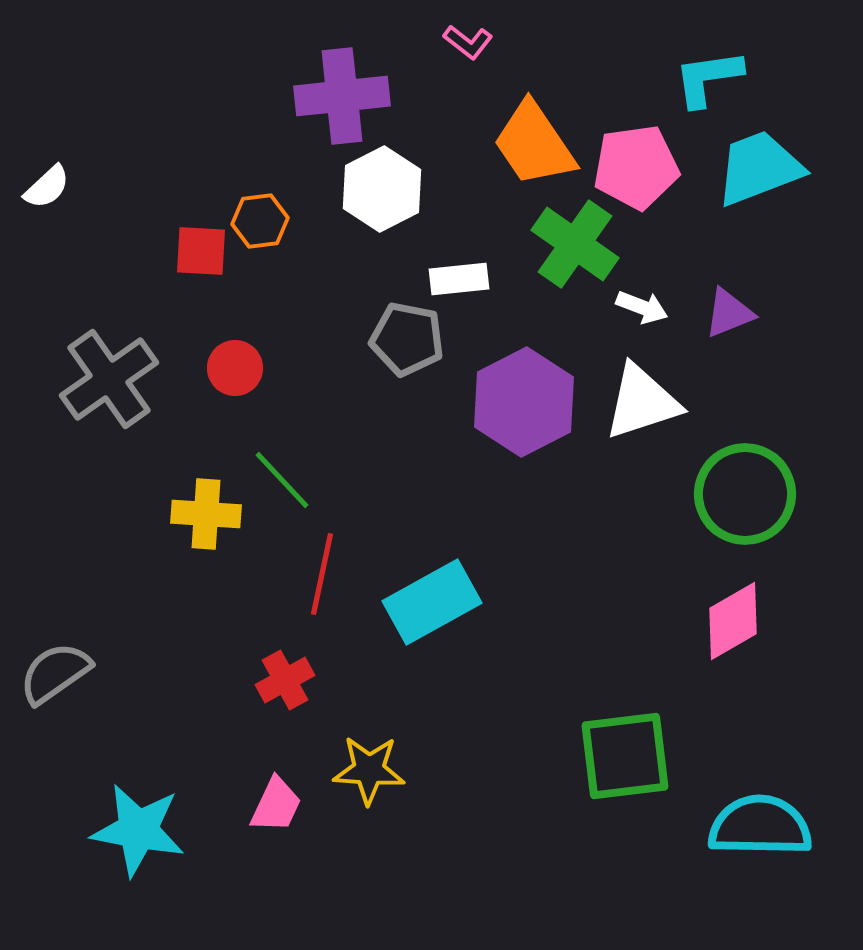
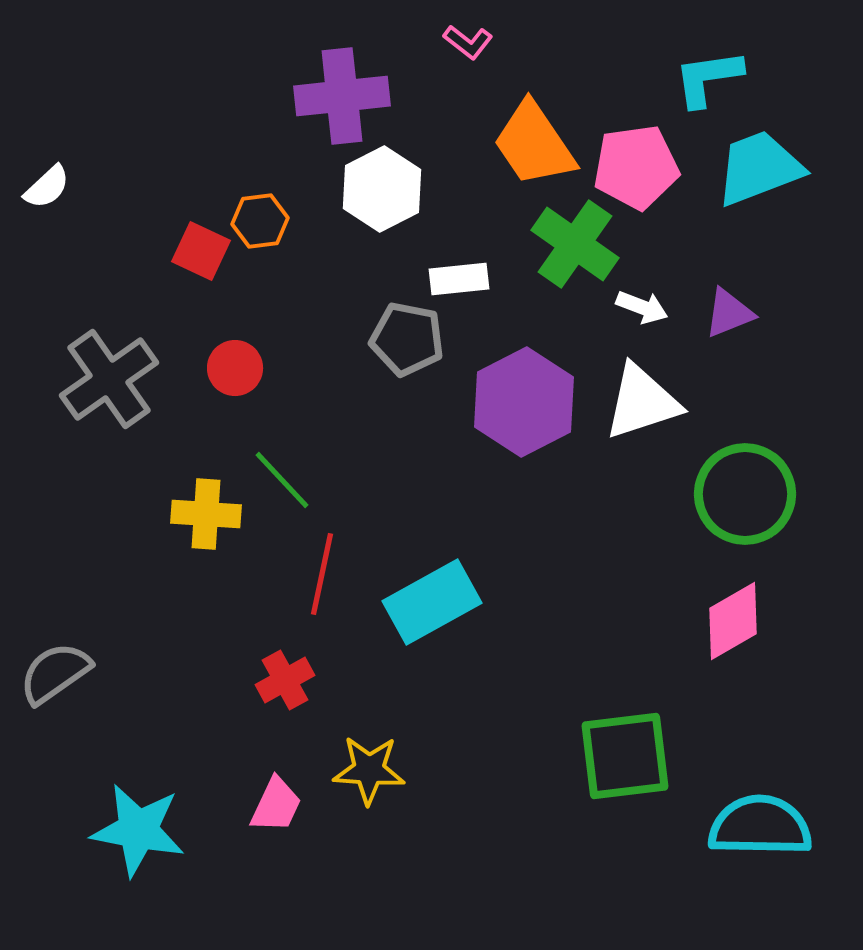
red square: rotated 22 degrees clockwise
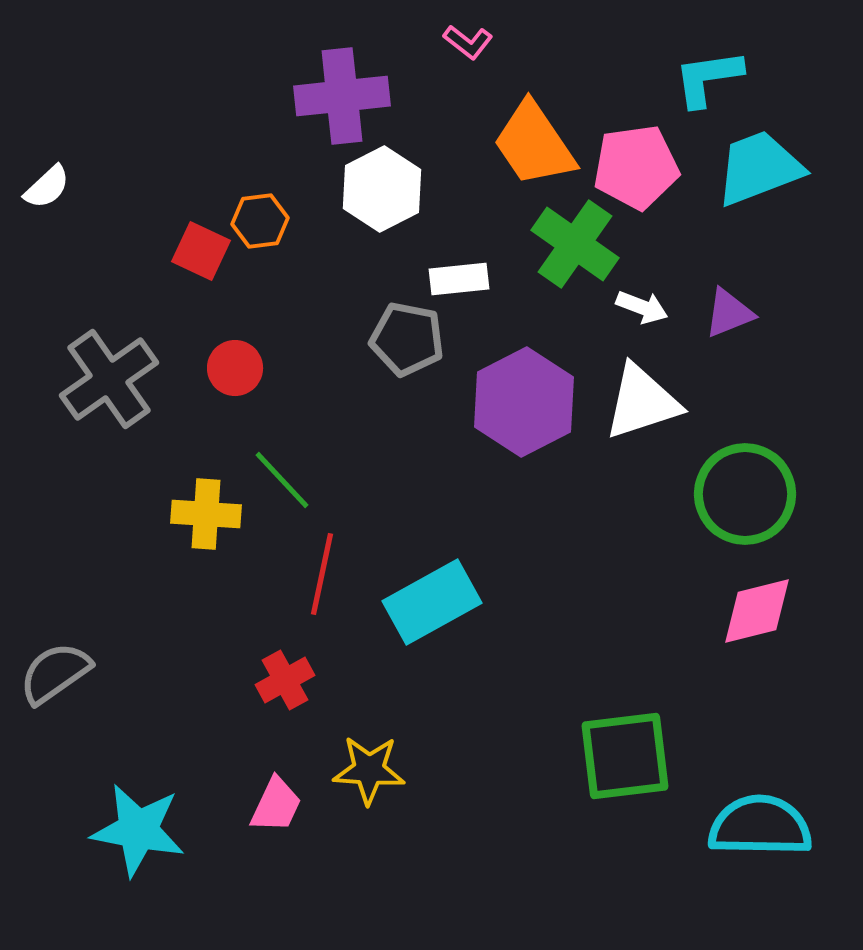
pink diamond: moved 24 px right, 10 px up; rotated 16 degrees clockwise
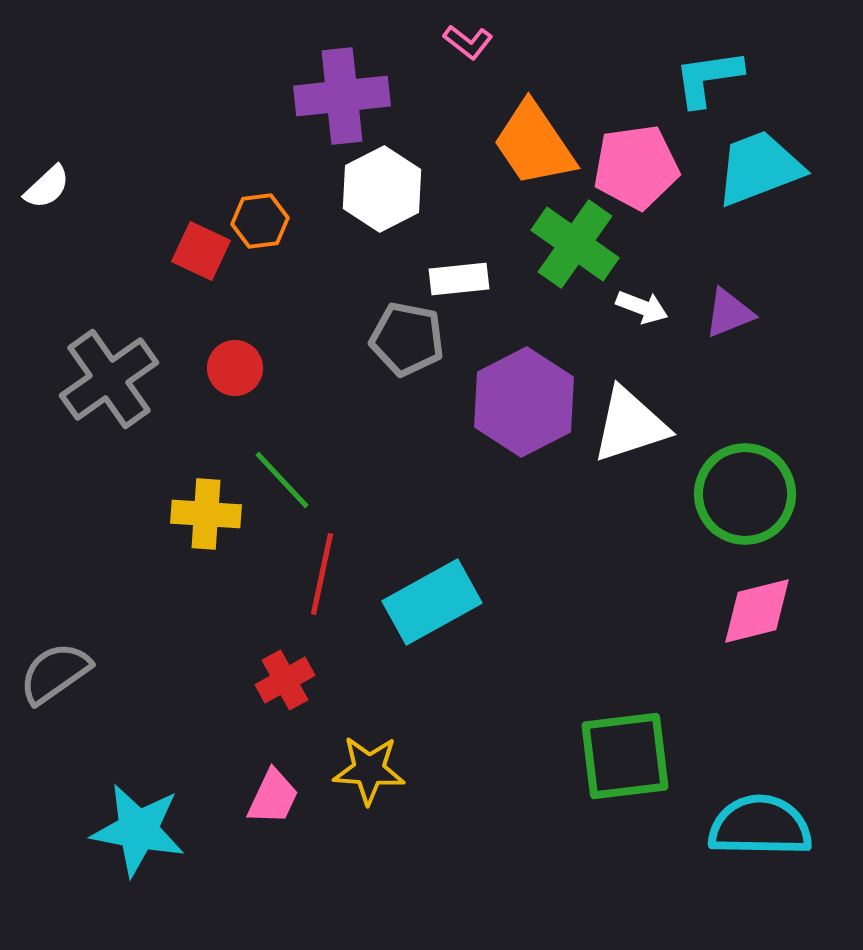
white triangle: moved 12 px left, 23 px down
pink trapezoid: moved 3 px left, 8 px up
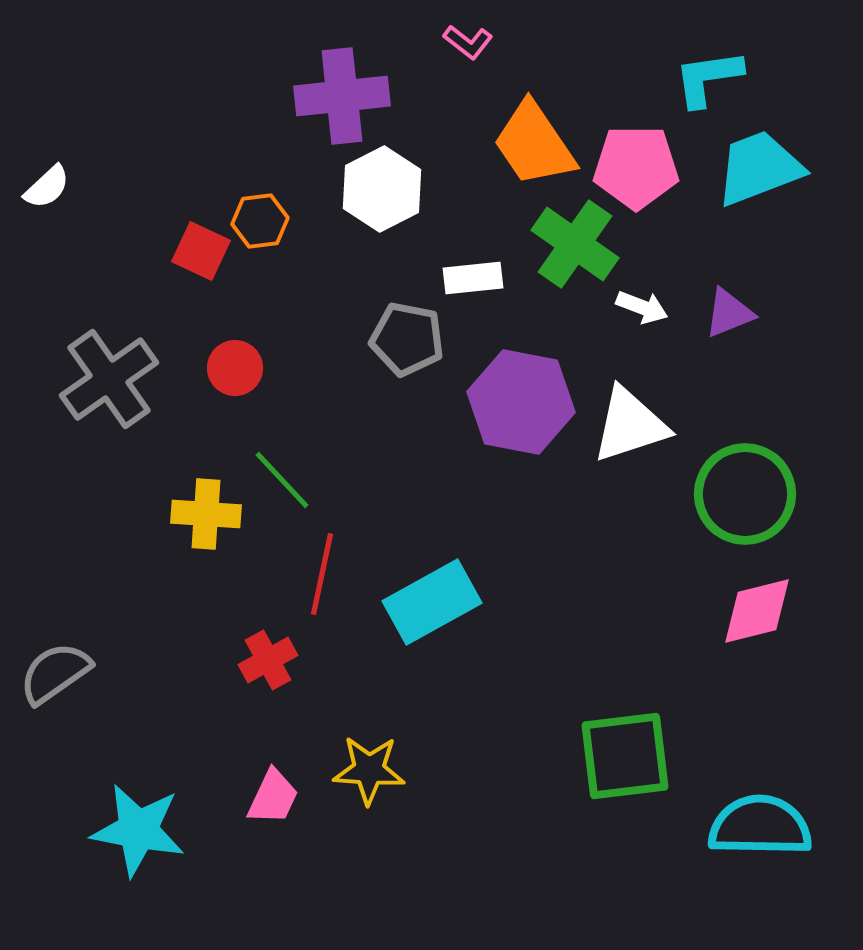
pink pentagon: rotated 8 degrees clockwise
white rectangle: moved 14 px right, 1 px up
purple hexagon: moved 3 px left; rotated 22 degrees counterclockwise
red cross: moved 17 px left, 20 px up
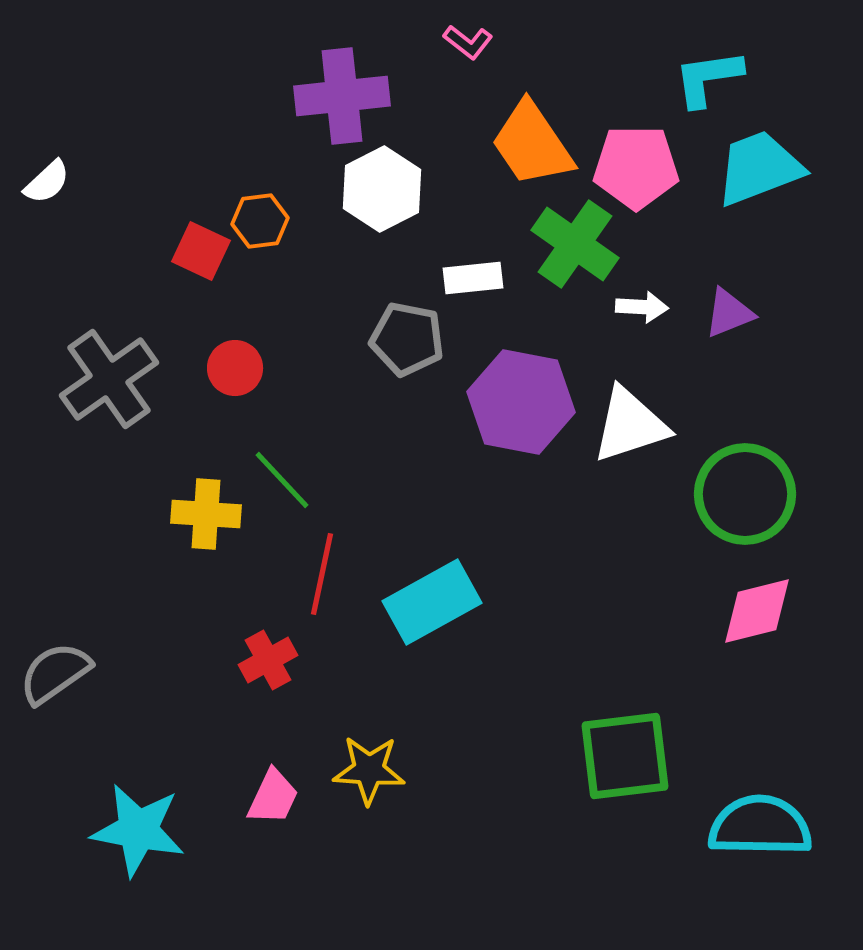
orange trapezoid: moved 2 px left
white semicircle: moved 5 px up
white arrow: rotated 18 degrees counterclockwise
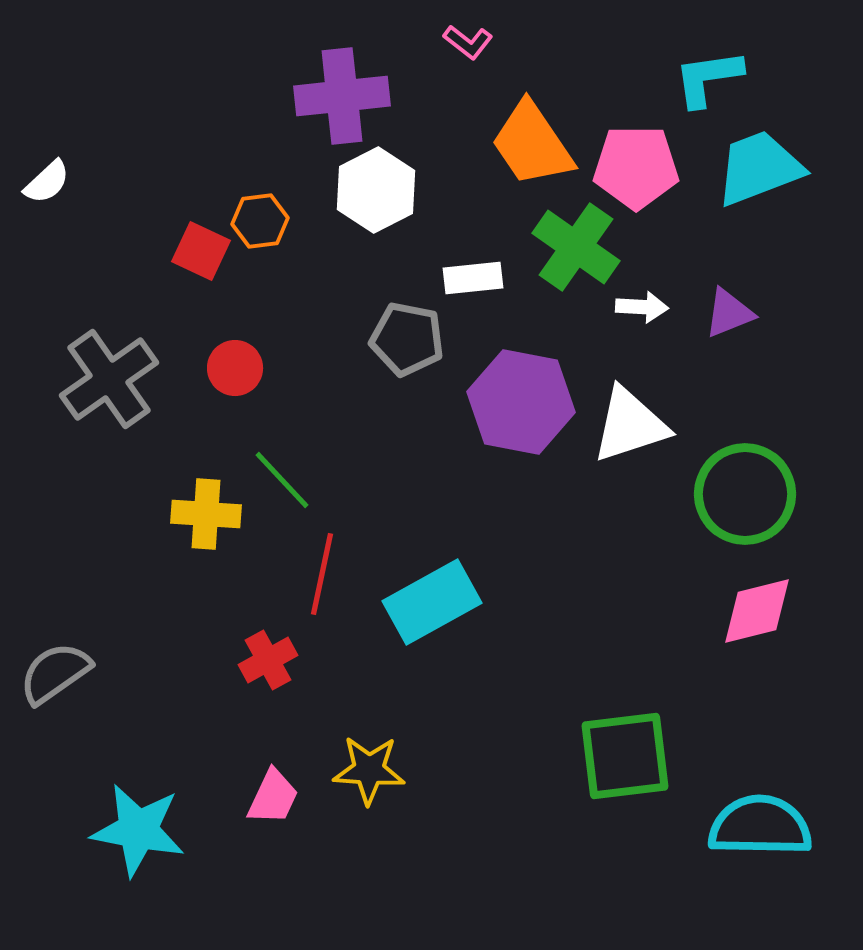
white hexagon: moved 6 px left, 1 px down
green cross: moved 1 px right, 3 px down
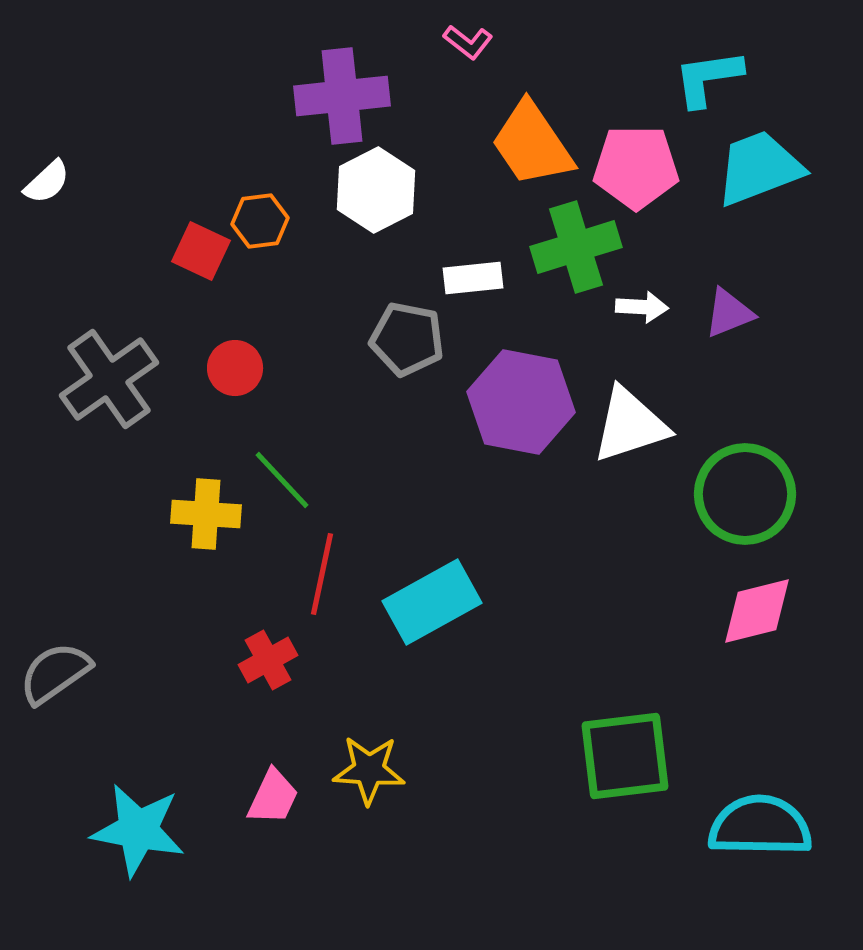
green cross: rotated 38 degrees clockwise
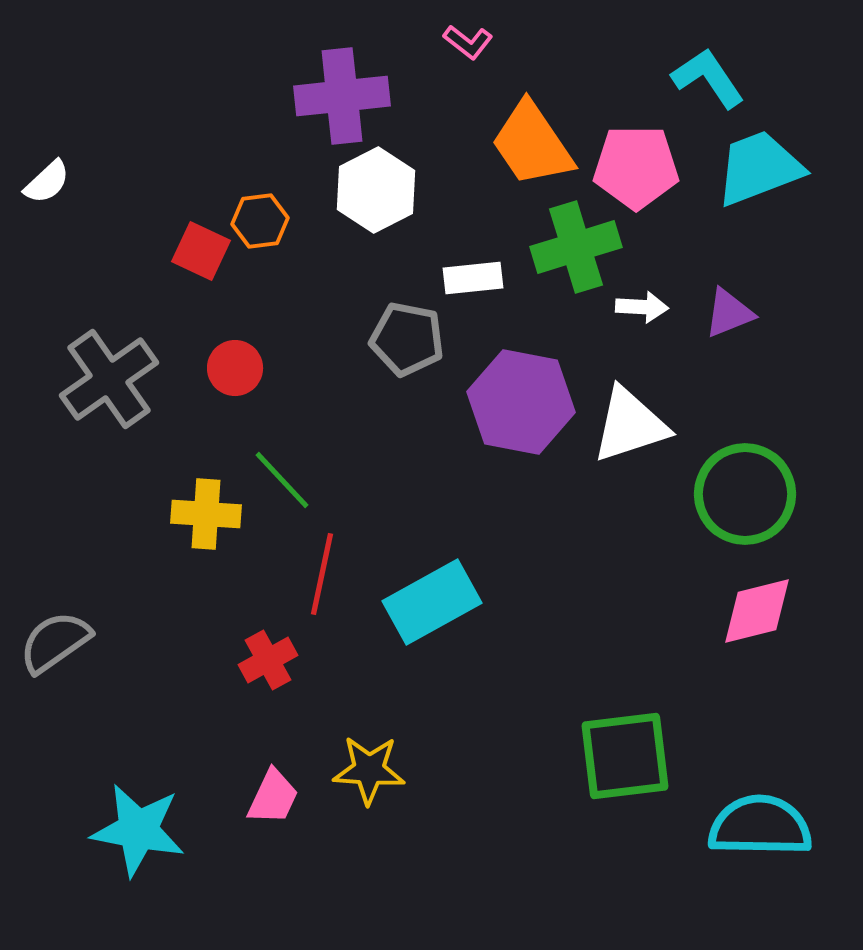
cyan L-shape: rotated 64 degrees clockwise
gray semicircle: moved 31 px up
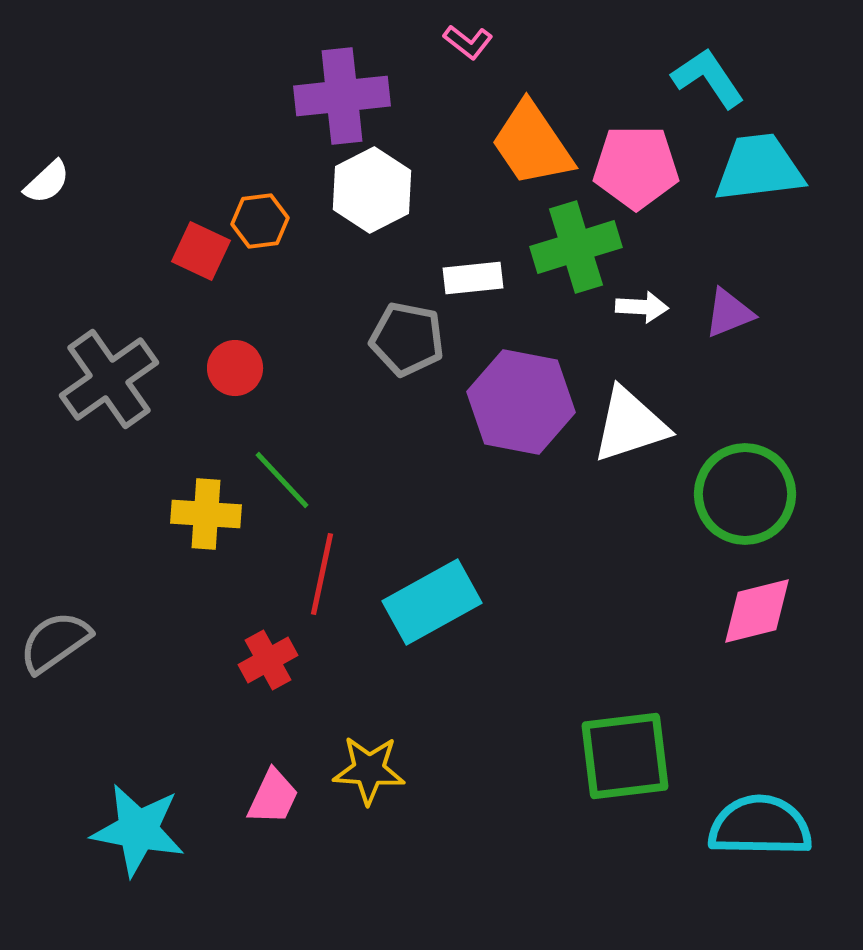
cyan trapezoid: rotated 14 degrees clockwise
white hexagon: moved 4 px left
